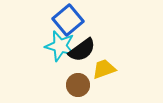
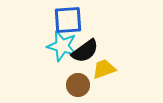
blue square: rotated 36 degrees clockwise
cyan star: moved 2 px right
black semicircle: moved 3 px right, 1 px down
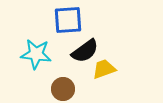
cyan star: moved 26 px left, 8 px down; rotated 8 degrees counterclockwise
brown circle: moved 15 px left, 4 px down
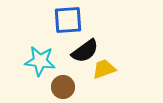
cyan star: moved 4 px right, 7 px down
brown circle: moved 2 px up
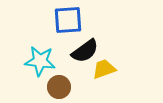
brown circle: moved 4 px left
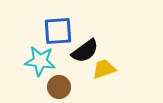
blue square: moved 10 px left, 11 px down
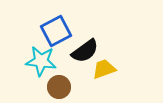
blue square: moved 2 px left; rotated 24 degrees counterclockwise
cyan star: moved 1 px right
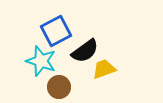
cyan star: rotated 12 degrees clockwise
